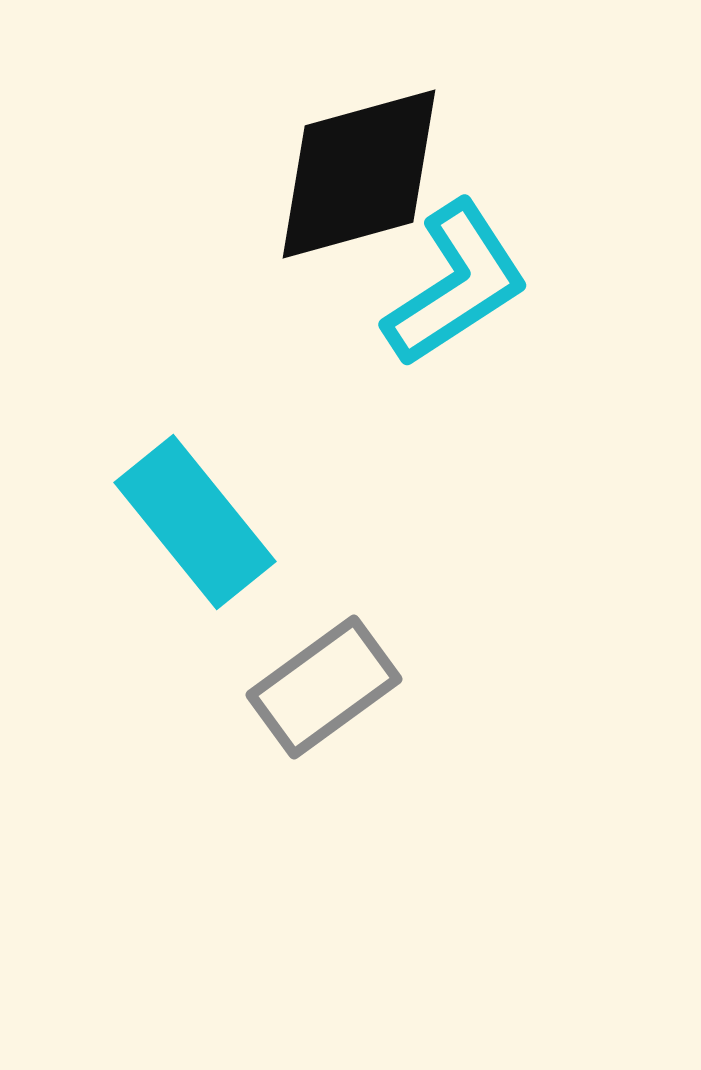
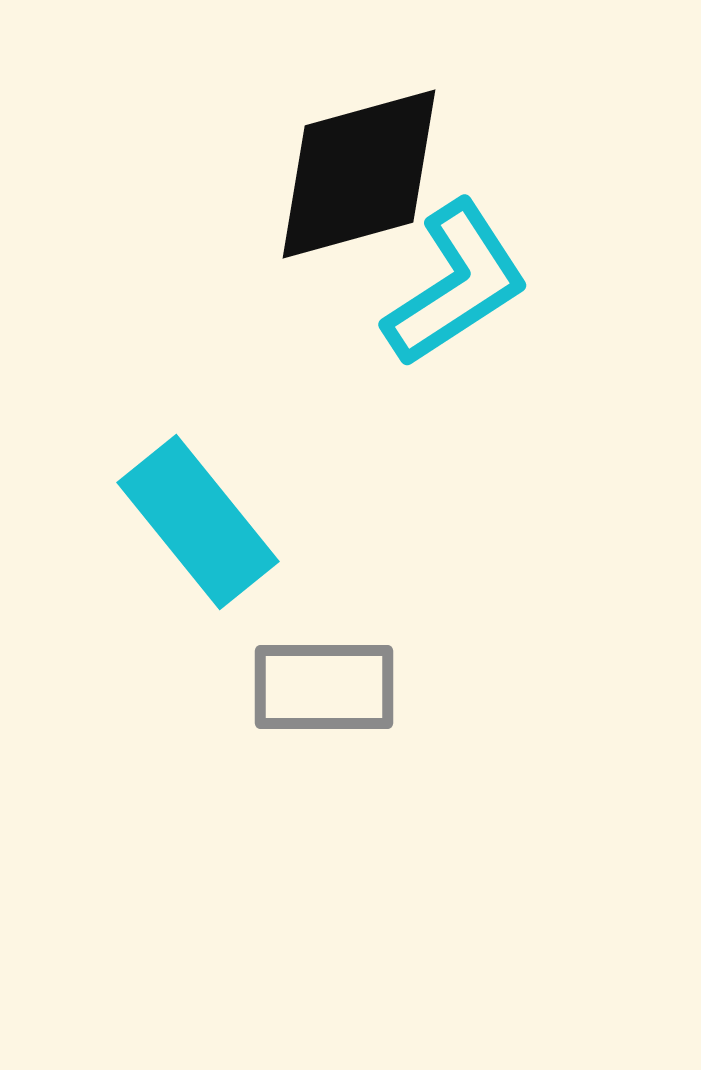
cyan rectangle: moved 3 px right
gray rectangle: rotated 36 degrees clockwise
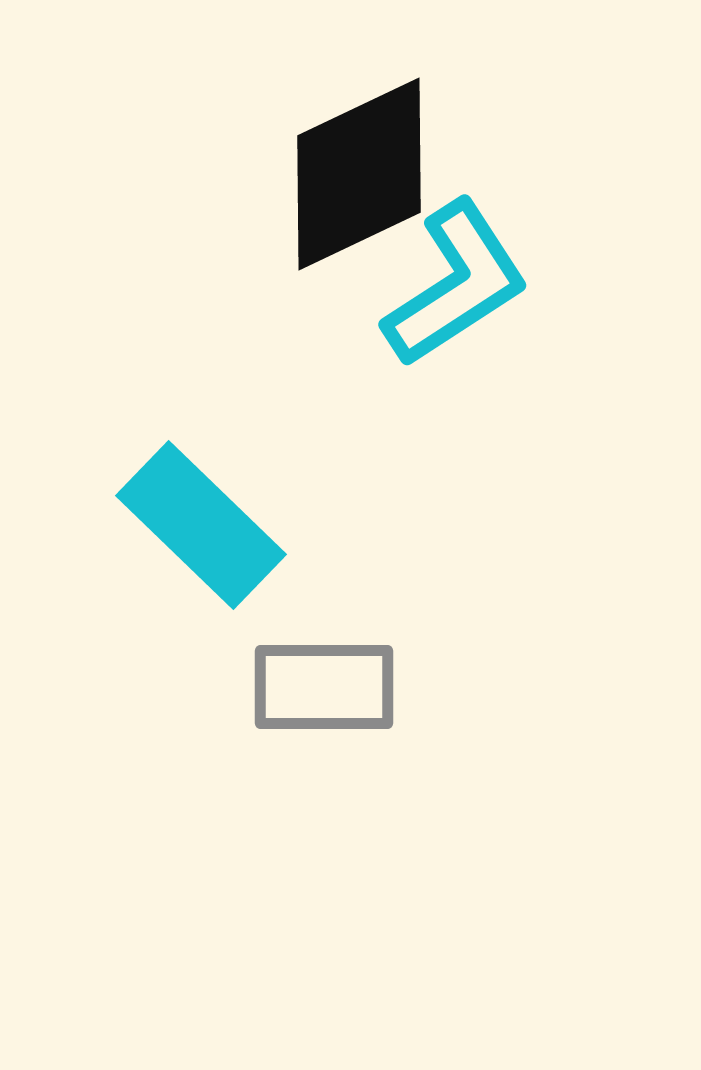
black diamond: rotated 10 degrees counterclockwise
cyan rectangle: moved 3 px right, 3 px down; rotated 7 degrees counterclockwise
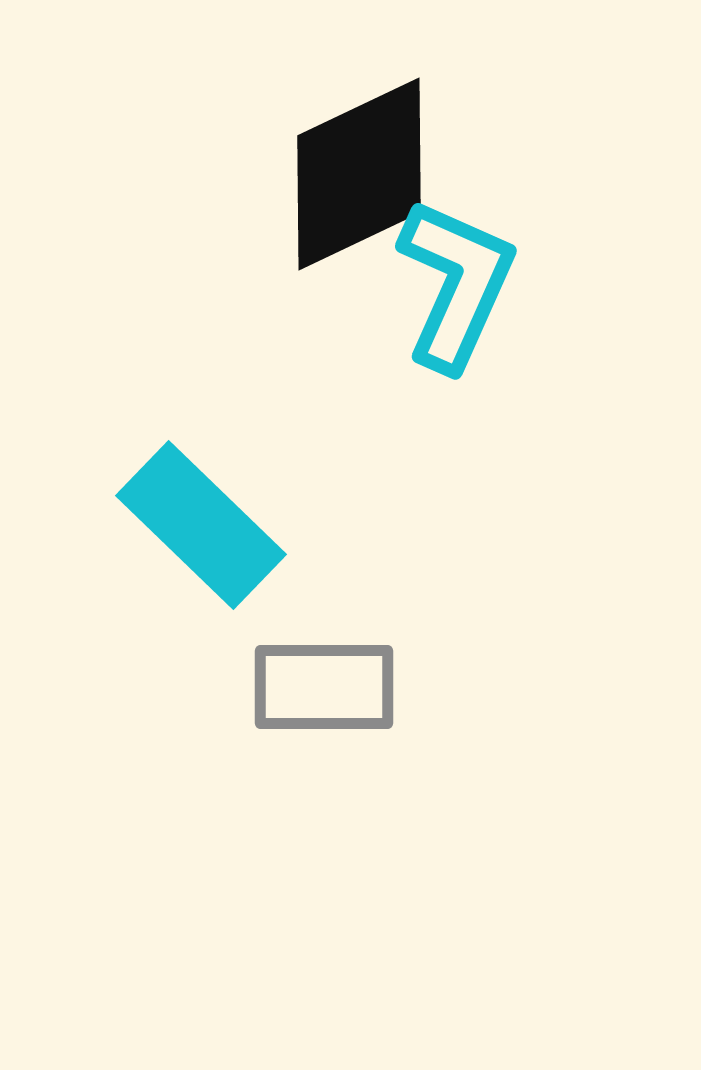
cyan L-shape: rotated 33 degrees counterclockwise
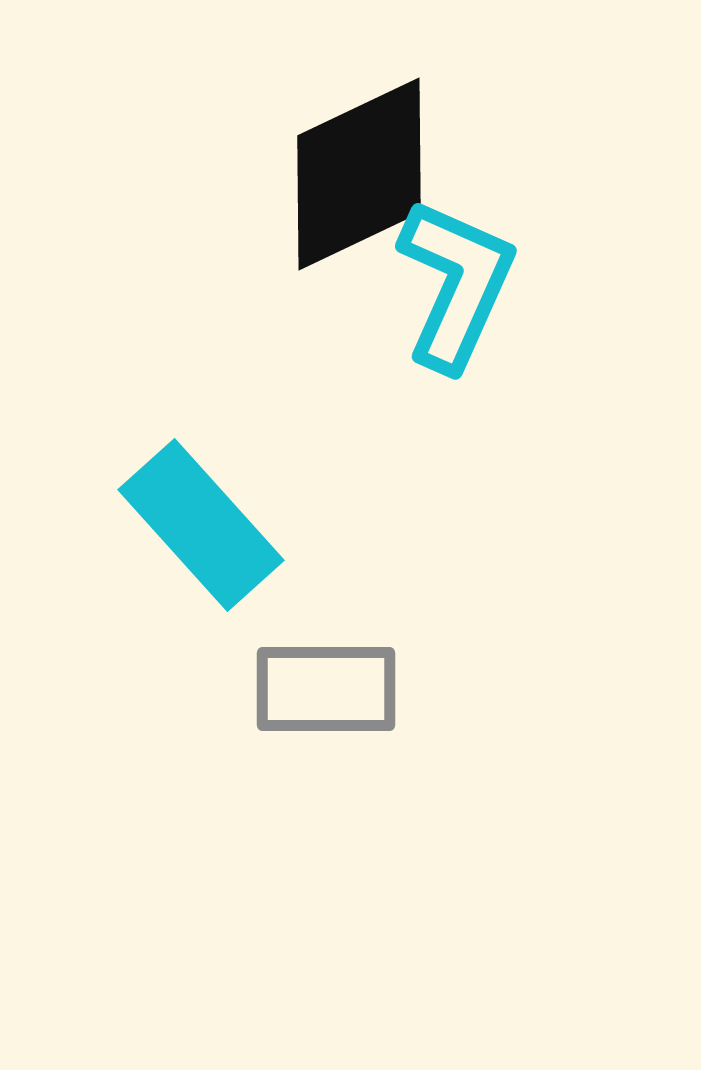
cyan rectangle: rotated 4 degrees clockwise
gray rectangle: moved 2 px right, 2 px down
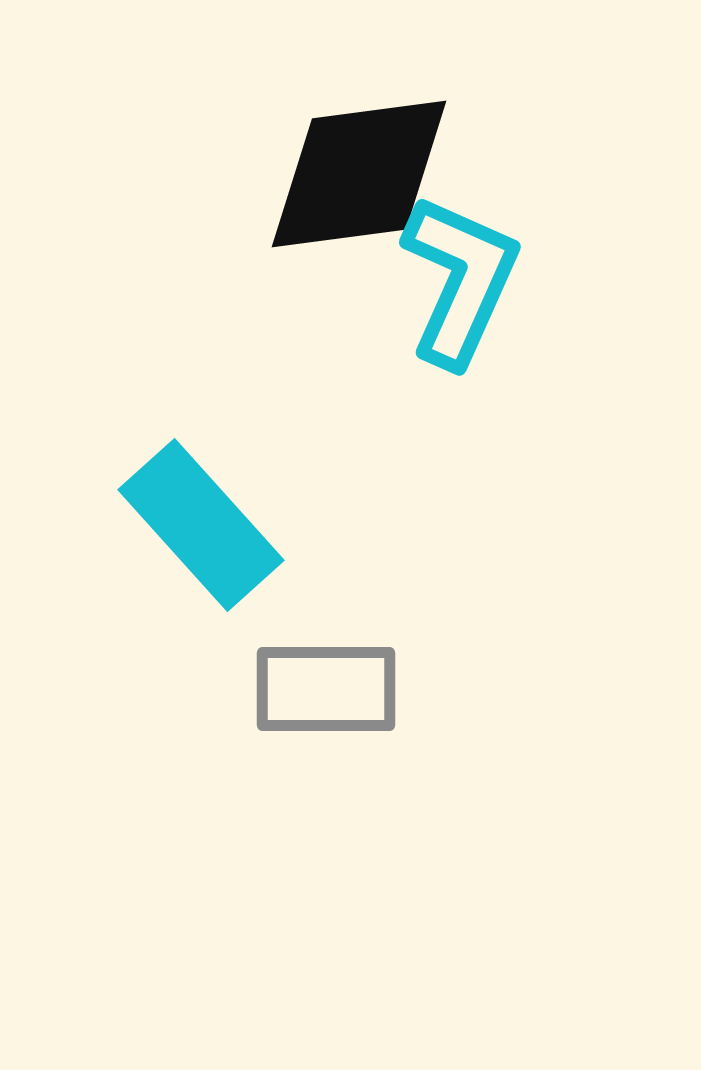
black diamond: rotated 18 degrees clockwise
cyan L-shape: moved 4 px right, 4 px up
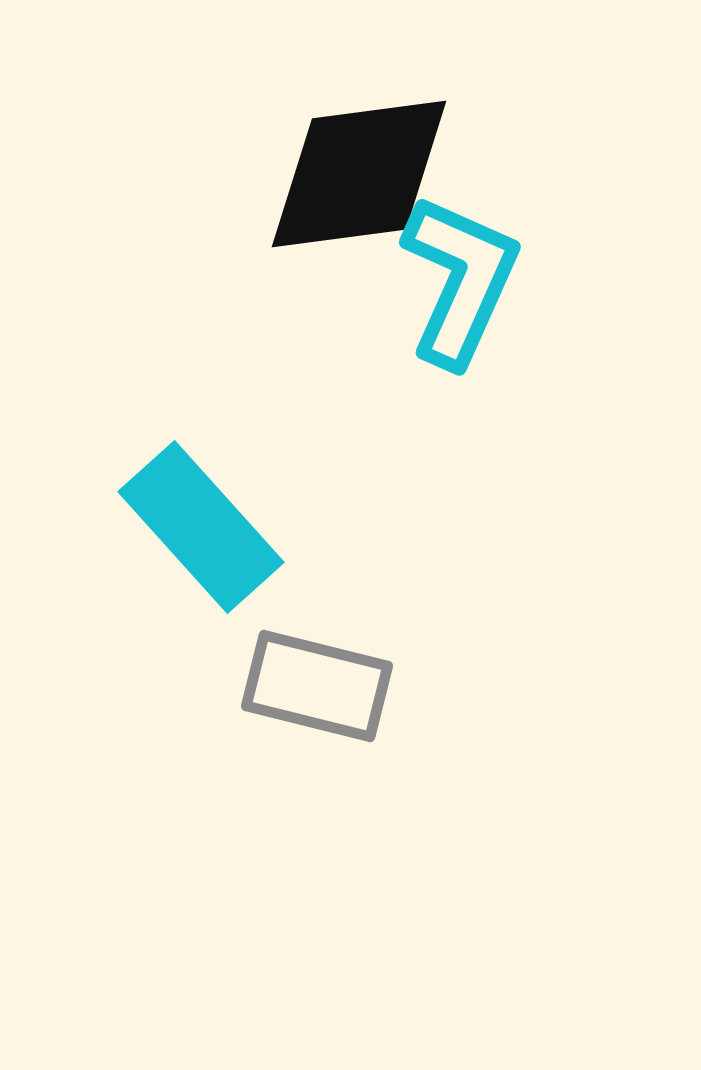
cyan rectangle: moved 2 px down
gray rectangle: moved 9 px left, 3 px up; rotated 14 degrees clockwise
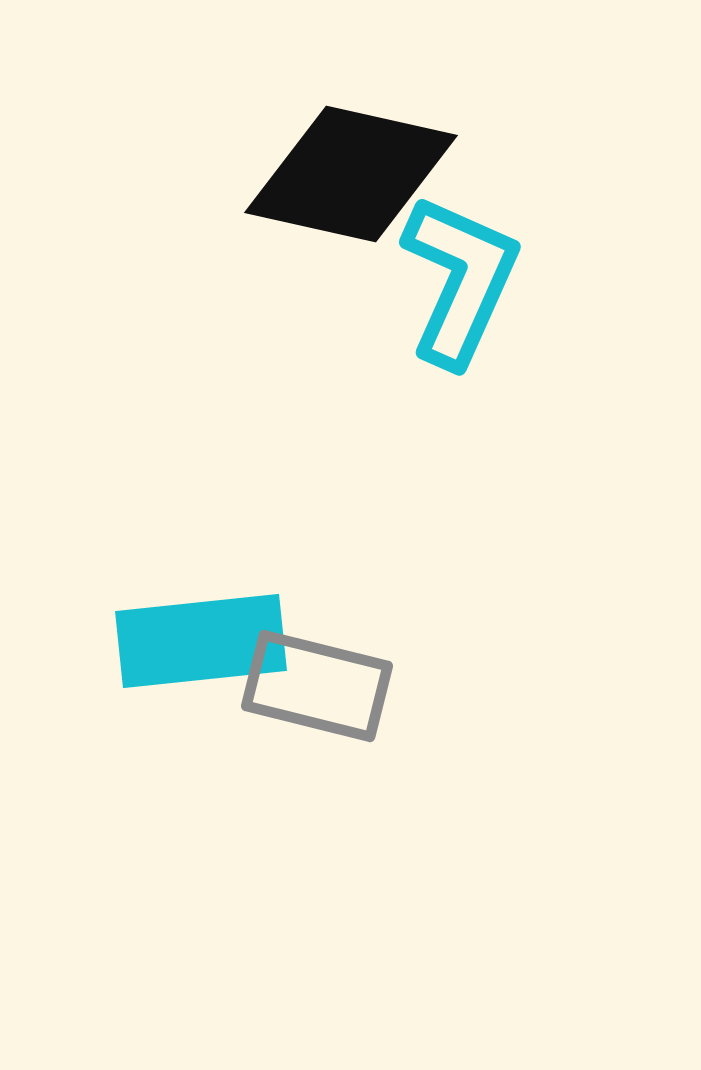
black diamond: moved 8 px left; rotated 20 degrees clockwise
cyan rectangle: moved 114 px down; rotated 54 degrees counterclockwise
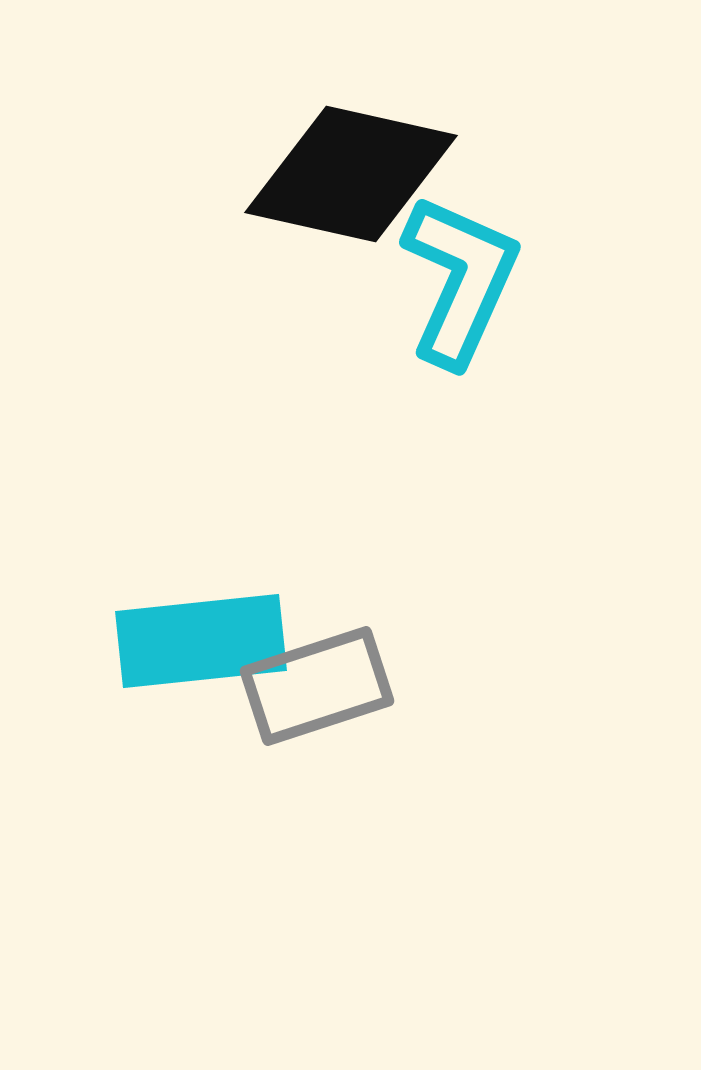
gray rectangle: rotated 32 degrees counterclockwise
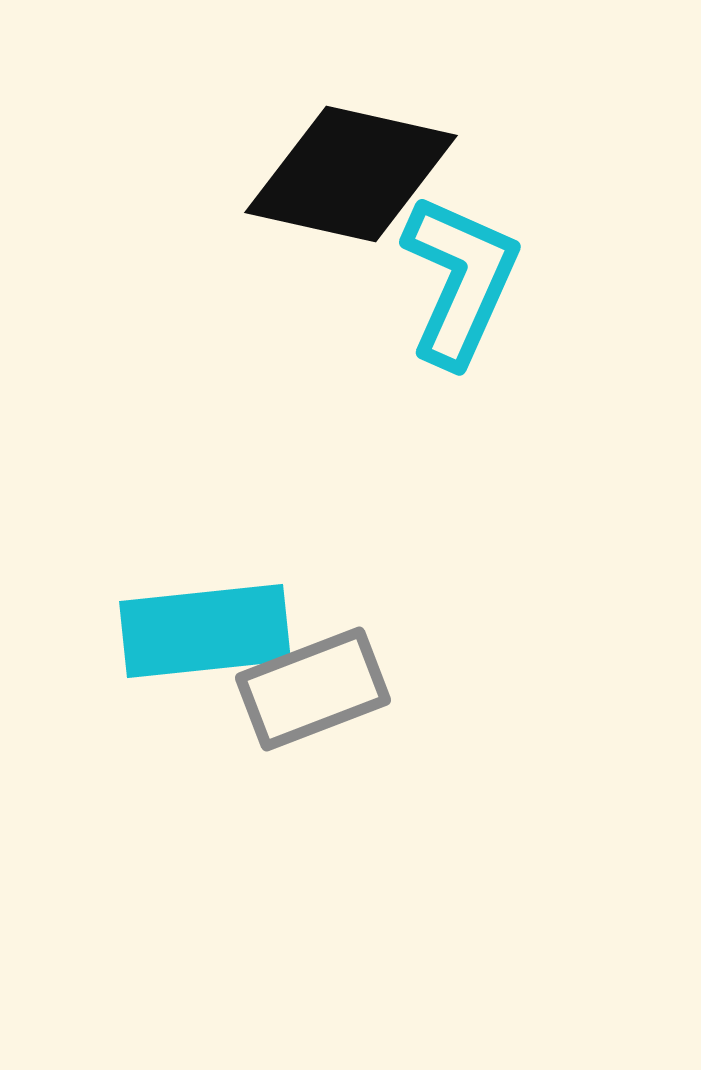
cyan rectangle: moved 4 px right, 10 px up
gray rectangle: moved 4 px left, 3 px down; rotated 3 degrees counterclockwise
